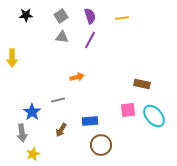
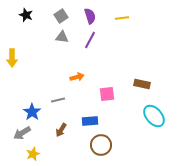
black star: rotated 24 degrees clockwise
pink square: moved 21 px left, 16 px up
gray arrow: rotated 66 degrees clockwise
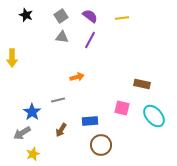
purple semicircle: rotated 35 degrees counterclockwise
pink square: moved 15 px right, 14 px down; rotated 21 degrees clockwise
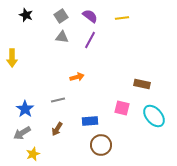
blue star: moved 7 px left, 3 px up
brown arrow: moved 4 px left, 1 px up
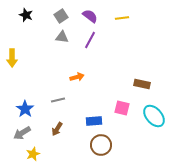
blue rectangle: moved 4 px right
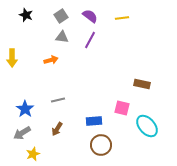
orange arrow: moved 26 px left, 17 px up
cyan ellipse: moved 7 px left, 10 px down
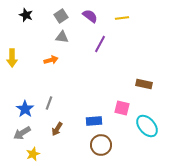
purple line: moved 10 px right, 4 px down
brown rectangle: moved 2 px right
gray line: moved 9 px left, 3 px down; rotated 56 degrees counterclockwise
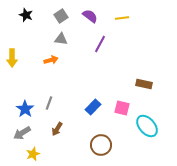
gray triangle: moved 1 px left, 2 px down
blue rectangle: moved 1 px left, 14 px up; rotated 42 degrees counterclockwise
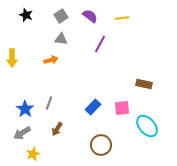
pink square: rotated 21 degrees counterclockwise
